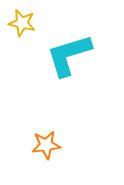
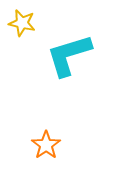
orange star: rotated 28 degrees counterclockwise
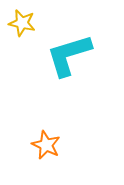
orange star: rotated 12 degrees counterclockwise
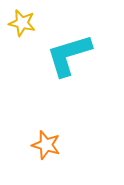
orange star: rotated 8 degrees counterclockwise
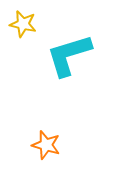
yellow star: moved 1 px right, 1 px down
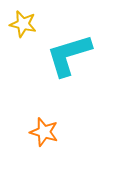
orange star: moved 2 px left, 13 px up
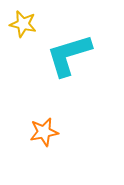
orange star: rotated 28 degrees counterclockwise
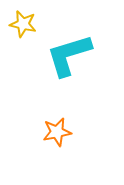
orange star: moved 13 px right
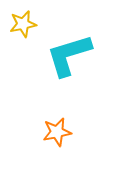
yellow star: rotated 24 degrees counterclockwise
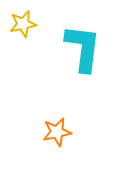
cyan L-shape: moved 14 px right, 7 px up; rotated 114 degrees clockwise
